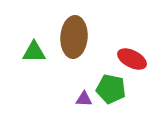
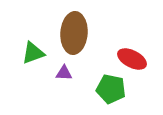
brown ellipse: moved 4 px up
green triangle: moved 1 px left, 1 px down; rotated 20 degrees counterclockwise
purple triangle: moved 20 px left, 26 px up
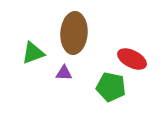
green pentagon: moved 2 px up
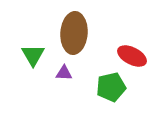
green triangle: moved 2 px down; rotated 40 degrees counterclockwise
red ellipse: moved 3 px up
green pentagon: rotated 24 degrees counterclockwise
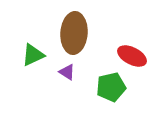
green triangle: rotated 35 degrees clockwise
purple triangle: moved 3 px right, 1 px up; rotated 30 degrees clockwise
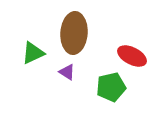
green triangle: moved 2 px up
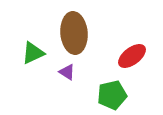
brown ellipse: rotated 9 degrees counterclockwise
red ellipse: rotated 64 degrees counterclockwise
green pentagon: moved 1 px right, 8 px down
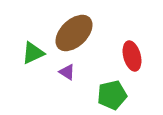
brown ellipse: rotated 51 degrees clockwise
red ellipse: rotated 68 degrees counterclockwise
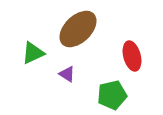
brown ellipse: moved 4 px right, 4 px up
purple triangle: moved 2 px down
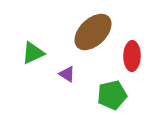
brown ellipse: moved 15 px right, 3 px down
red ellipse: rotated 16 degrees clockwise
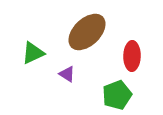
brown ellipse: moved 6 px left
green pentagon: moved 5 px right; rotated 8 degrees counterclockwise
